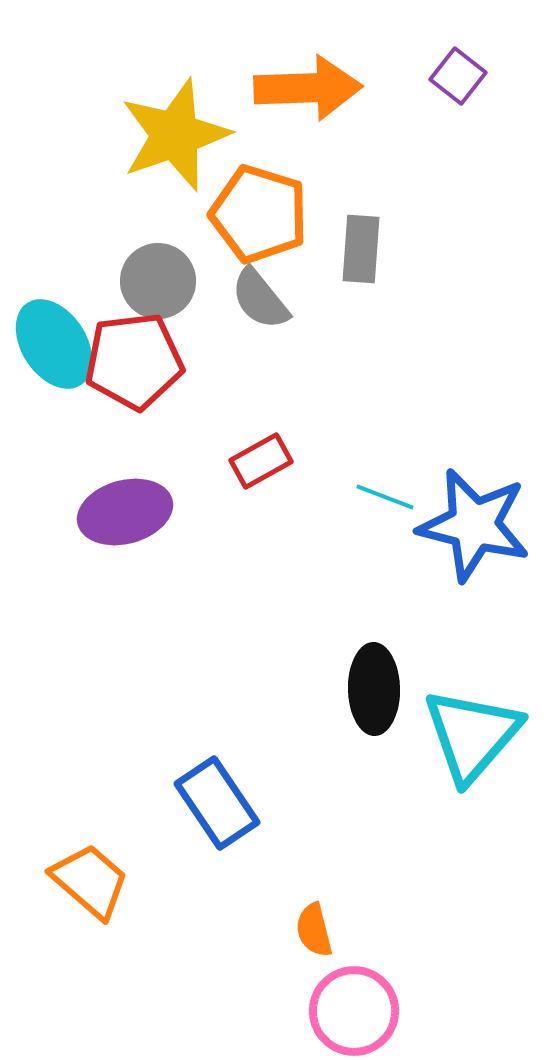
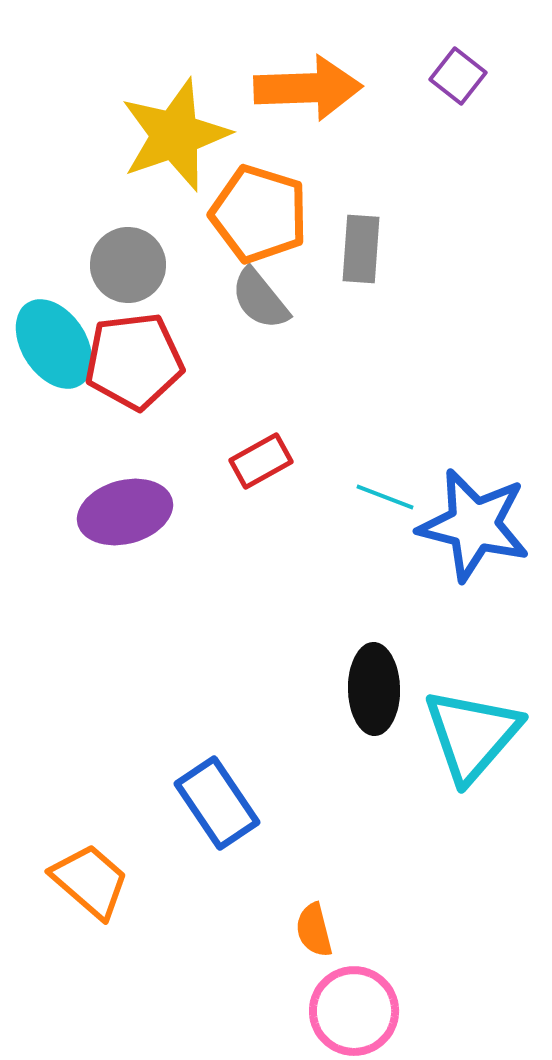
gray circle: moved 30 px left, 16 px up
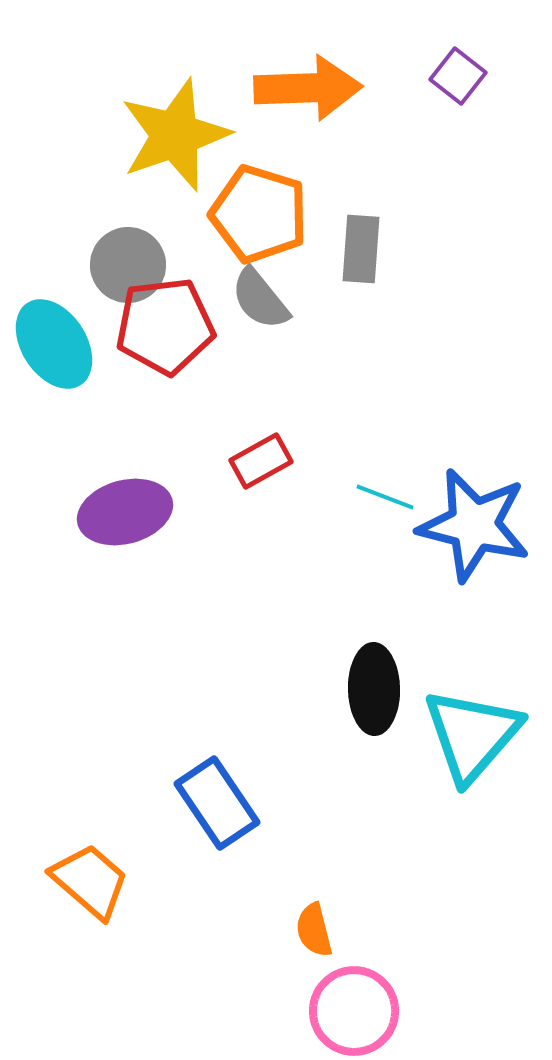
red pentagon: moved 31 px right, 35 px up
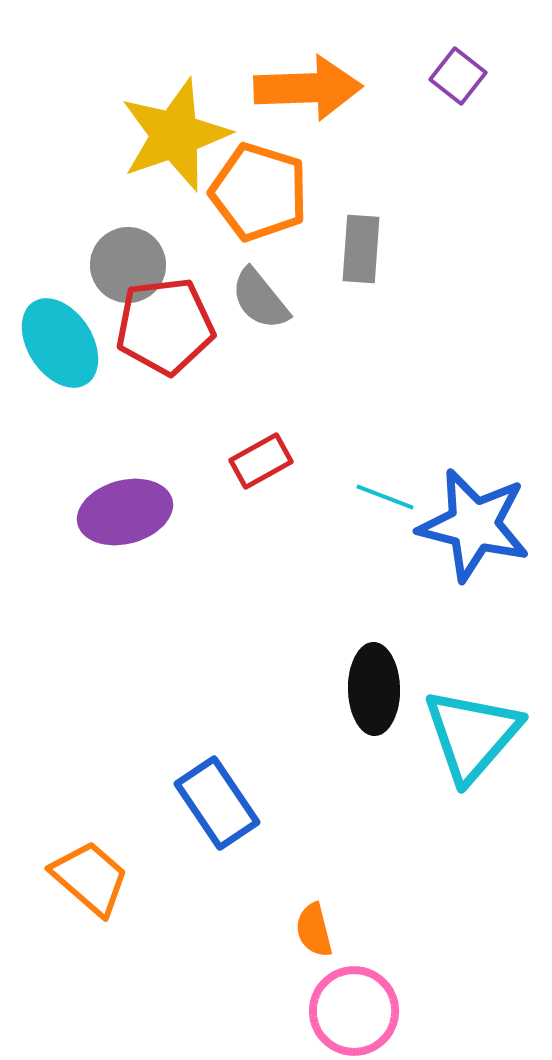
orange pentagon: moved 22 px up
cyan ellipse: moved 6 px right, 1 px up
orange trapezoid: moved 3 px up
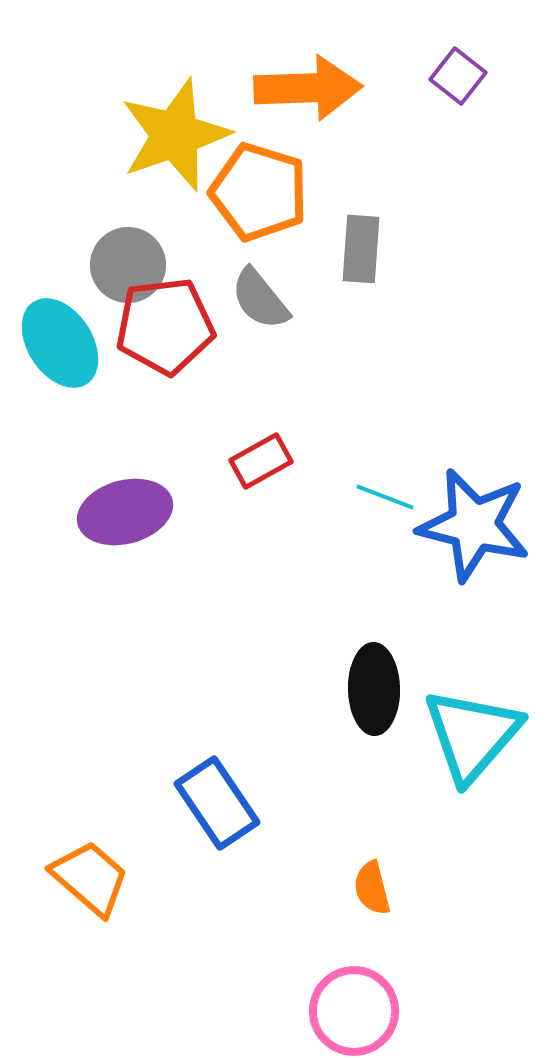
orange semicircle: moved 58 px right, 42 px up
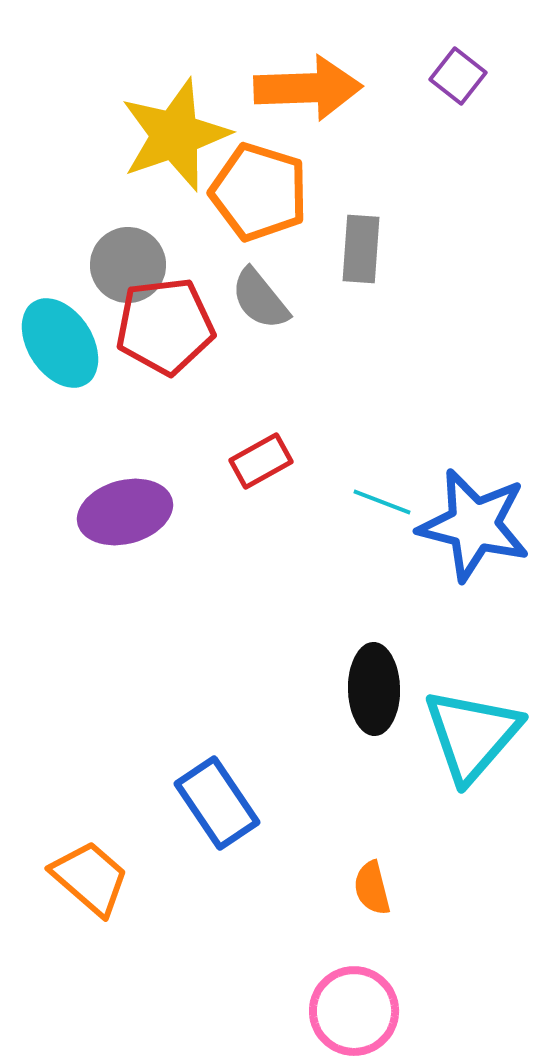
cyan line: moved 3 px left, 5 px down
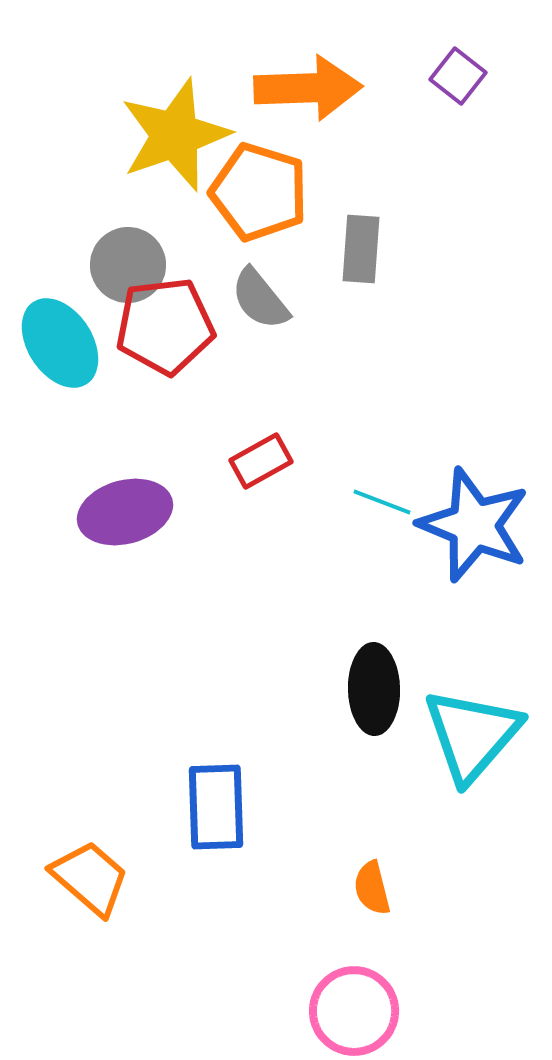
blue star: rotated 8 degrees clockwise
blue rectangle: moved 1 px left, 4 px down; rotated 32 degrees clockwise
